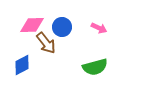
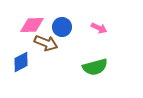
brown arrow: rotated 30 degrees counterclockwise
blue diamond: moved 1 px left, 3 px up
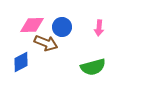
pink arrow: rotated 70 degrees clockwise
green semicircle: moved 2 px left
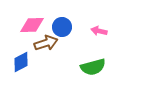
pink arrow: moved 3 px down; rotated 98 degrees clockwise
brown arrow: rotated 40 degrees counterclockwise
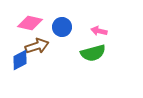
pink diamond: moved 2 px left, 2 px up; rotated 15 degrees clockwise
brown arrow: moved 9 px left, 3 px down
blue diamond: moved 1 px left, 2 px up
green semicircle: moved 14 px up
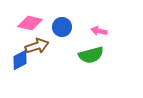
green semicircle: moved 2 px left, 2 px down
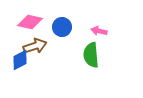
pink diamond: moved 1 px up
brown arrow: moved 2 px left
green semicircle: rotated 100 degrees clockwise
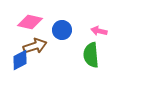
blue circle: moved 3 px down
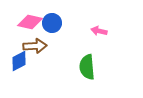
blue circle: moved 10 px left, 7 px up
brown arrow: rotated 15 degrees clockwise
green semicircle: moved 4 px left, 12 px down
blue diamond: moved 1 px left, 1 px down
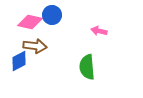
blue circle: moved 8 px up
brown arrow: rotated 10 degrees clockwise
